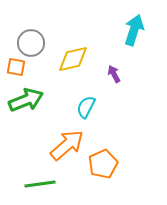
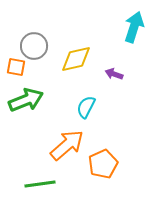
cyan arrow: moved 3 px up
gray circle: moved 3 px right, 3 px down
yellow diamond: moved 3 px right
purple arrow: rotated 42 degrees counterclockwise
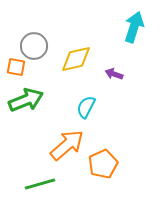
green line: rotated 8 degrees counterclockwise
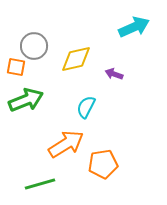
cyan arrow: rotated 48 degrees clockwise
orange arrow: moved 1 px left, 1 px up; rotated 9 degrees clockwise
orange pentagon: rotated 16 degrees clockwise
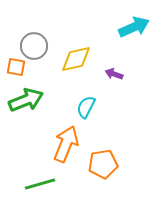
orange arrow: rotated 36 degrees counterclockwise
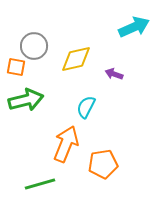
green arrow: rotated 8 degrees clockwise
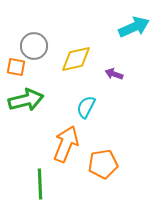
green line: rotated 76 degrees counterclockwise
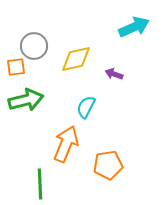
orange square: rotated 18 degrees counterclockwise
orange pentagon: moved 5 px right, 1 px down
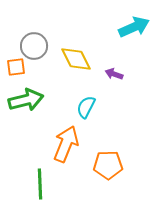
yellow diamond: rotated 76 degrees clockwise
orange pentagon: rotated 8 degrees clockwise
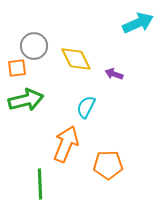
cyan arrow: moved 4 px right, 4 px up
orange square: moved 1 px right, 1 px down
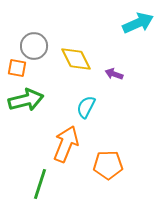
orange square: rotated 18 degrees clockwise
green line: rotated 20 degrees clockwise
